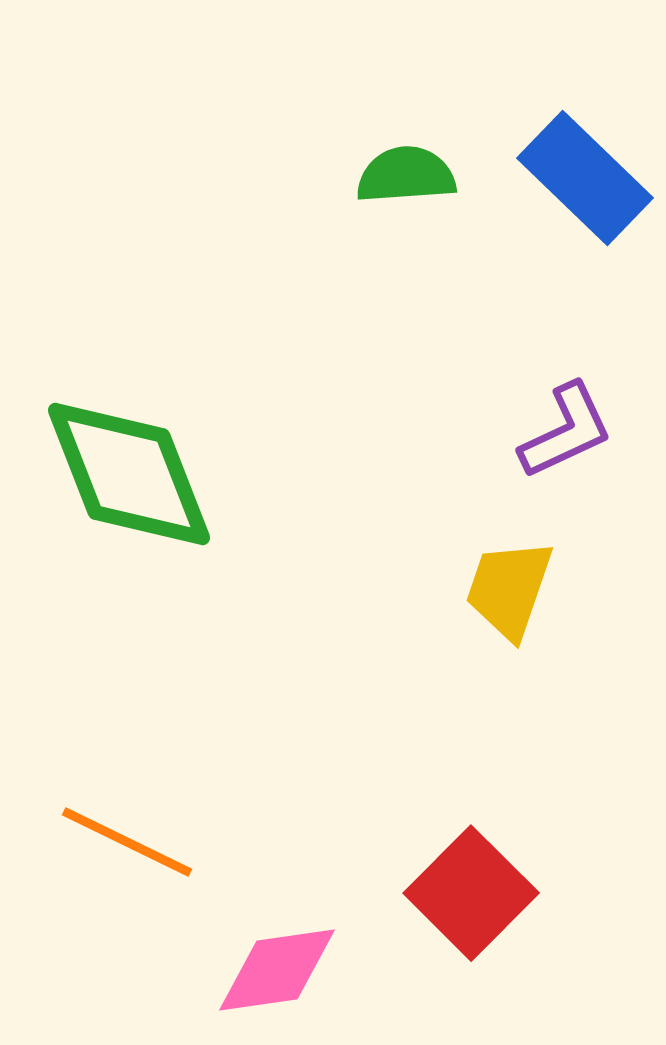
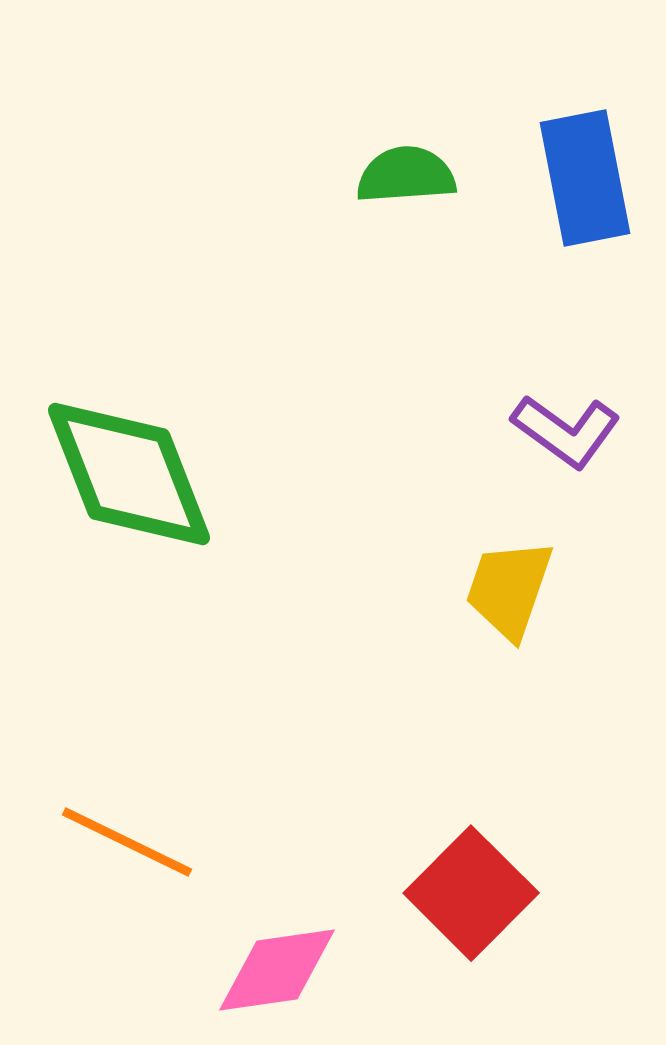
blue rectangle: rotated 35 degrees clockwise
purple L-shape: rotated 61 degrees clockwise
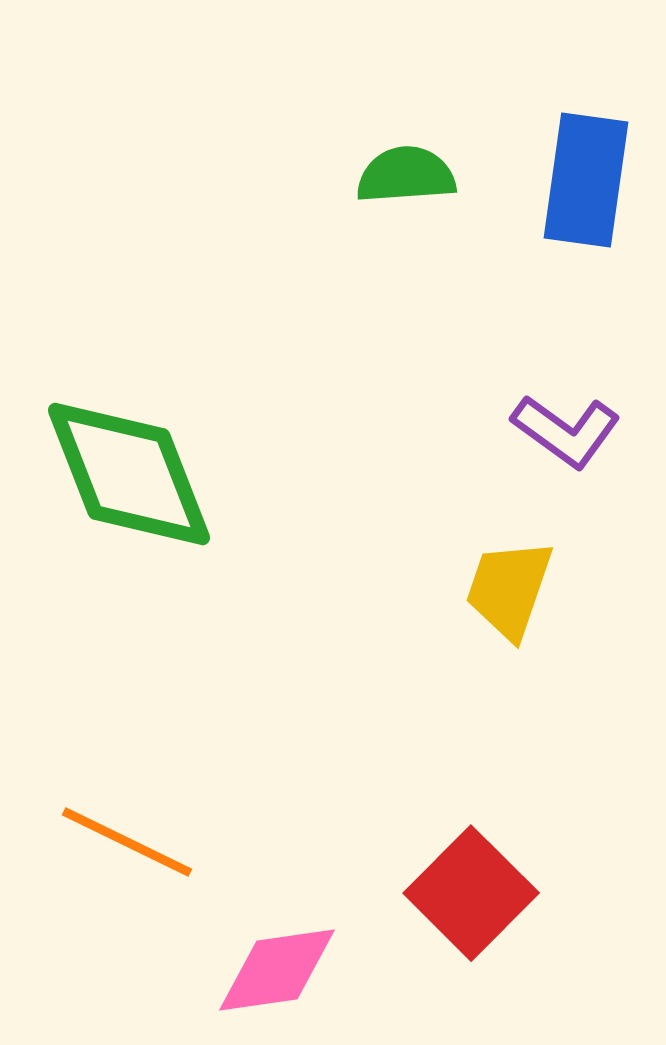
blue rectangle: moved 1 px right, 2 px down; rotated 19 degrees clockwise
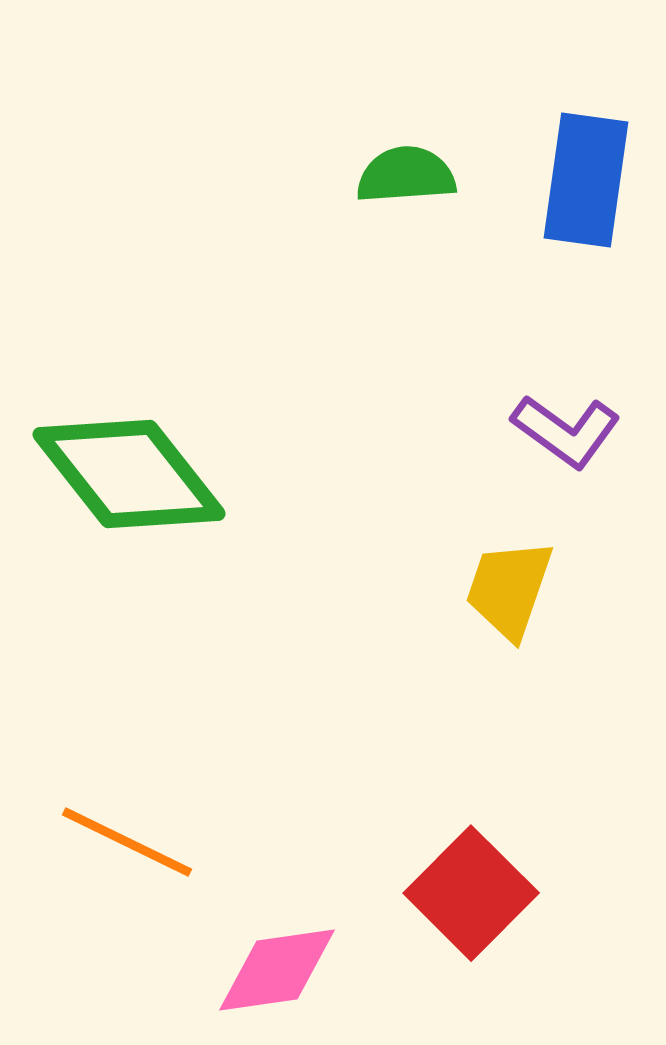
green diamond: rotated 17 degrees counterclockwise
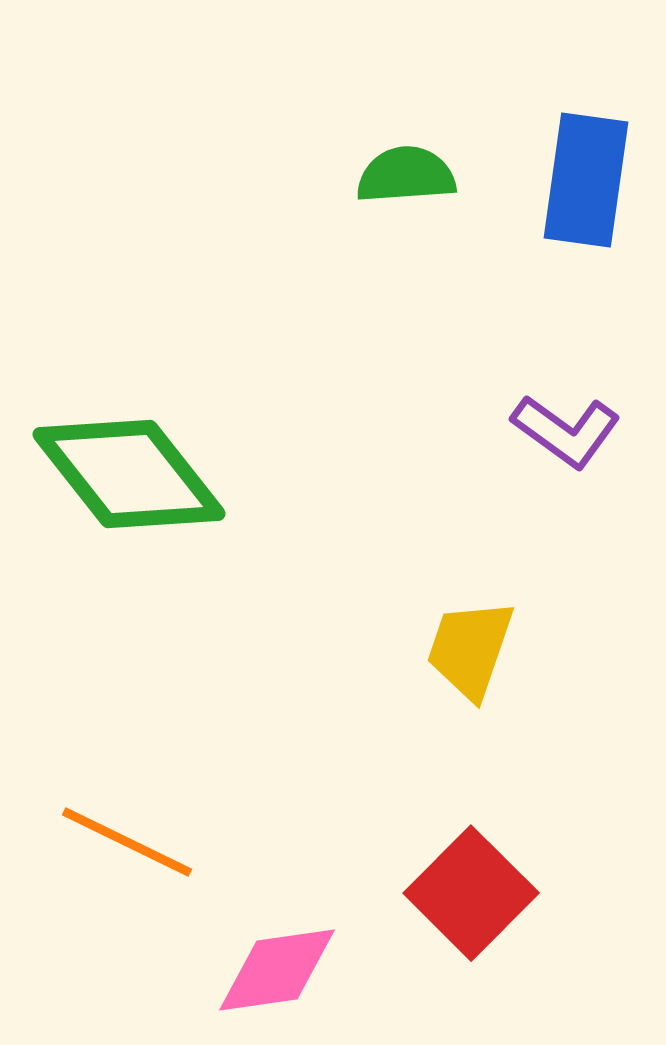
yellow trapezoid: moved 39 px left, 60 px down
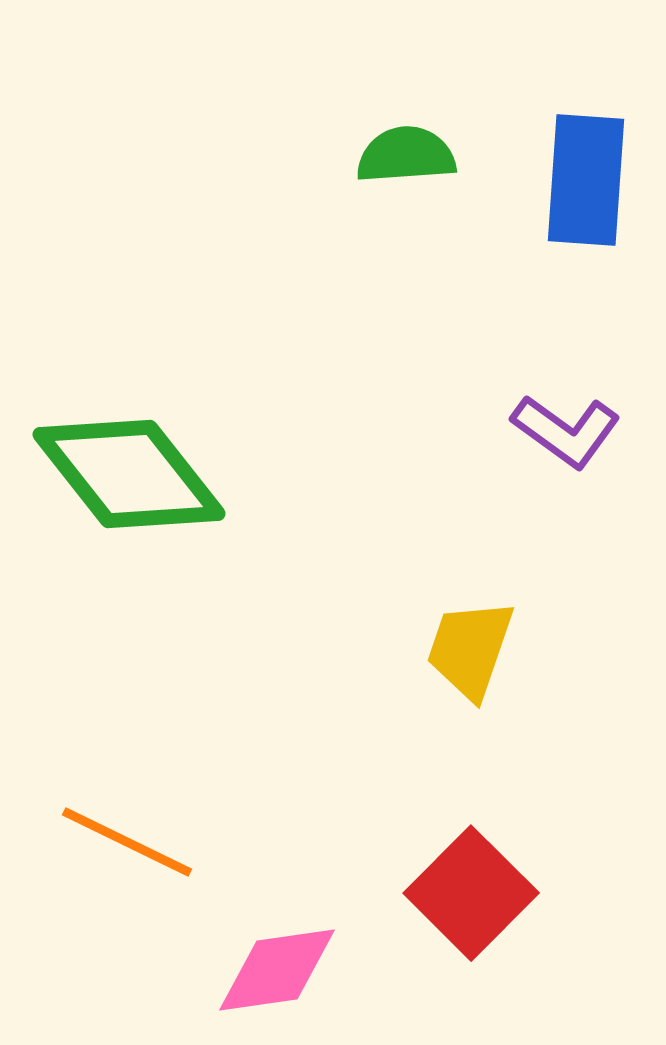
green semicircle: moved 20 px up
blue rectangle: rotated 4 degrees counterclockwise
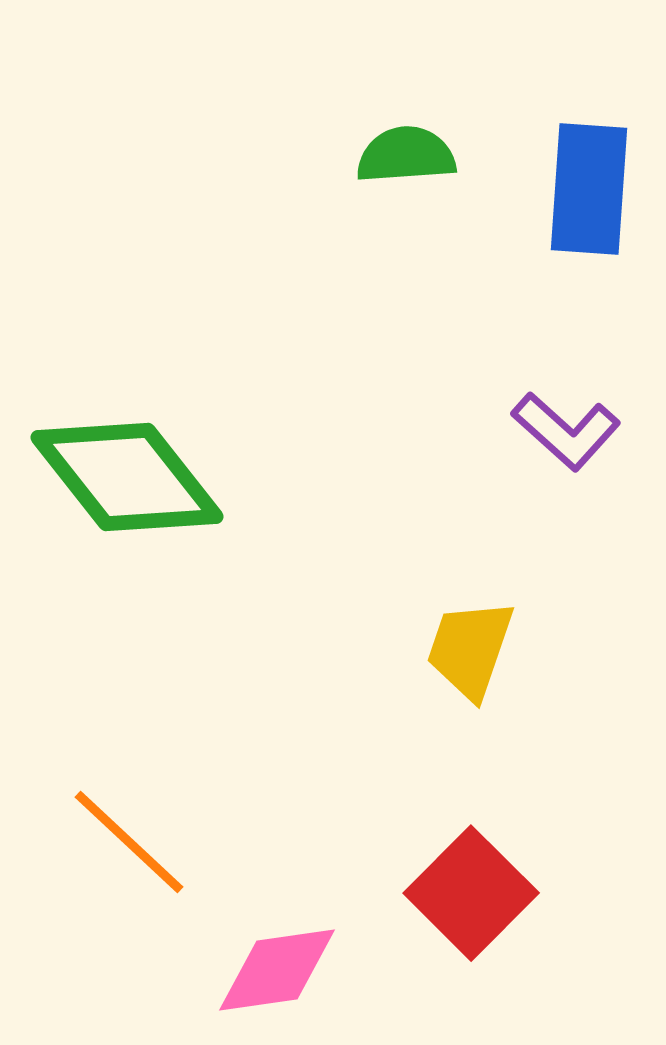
blue rectangle: moved 3 px right, 9 px down
purple L-shape: rotated 6 degrees clockwise
green diamond: moved 2 px left, 3 px down
orange line: moved 2 px right; rotated 17 degrees clockwise
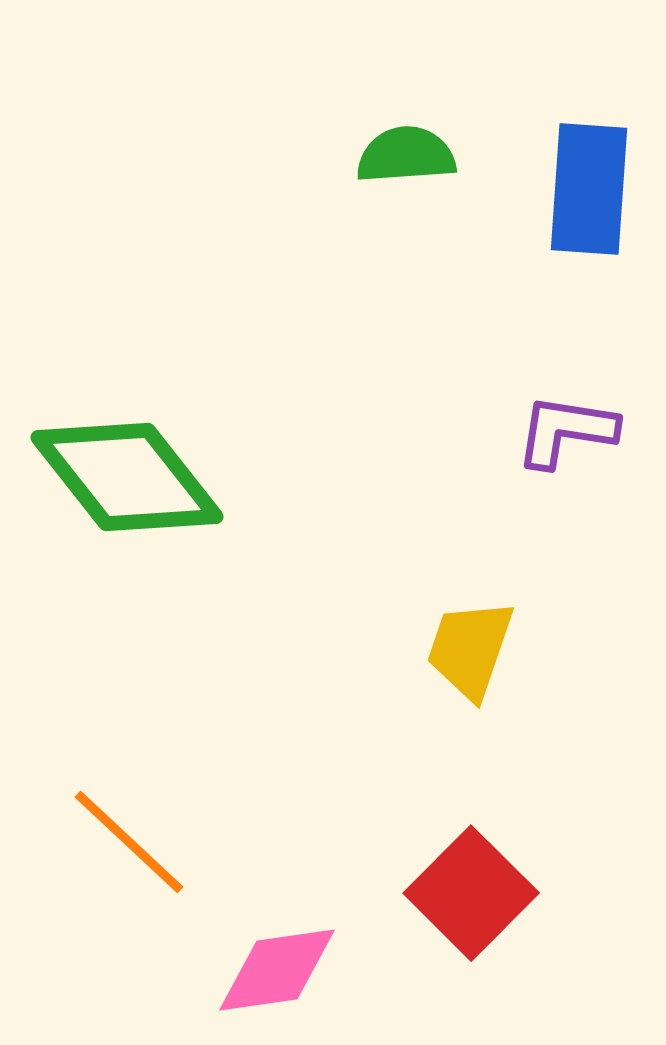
purple L-shape: rotated 147 degrees clockwise
